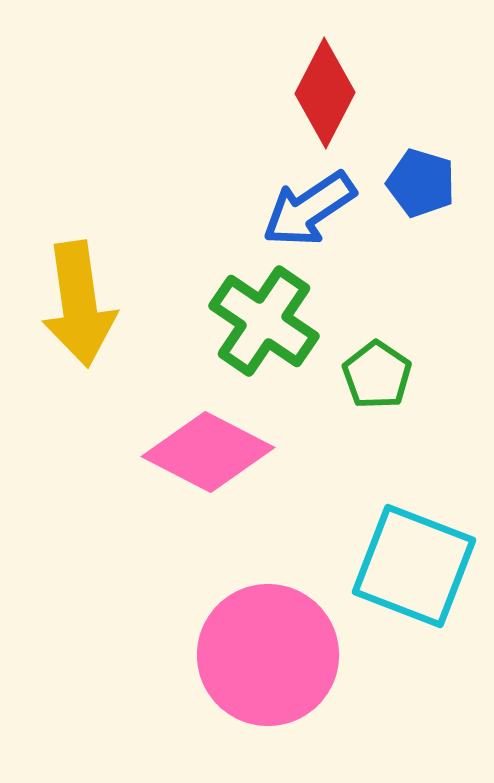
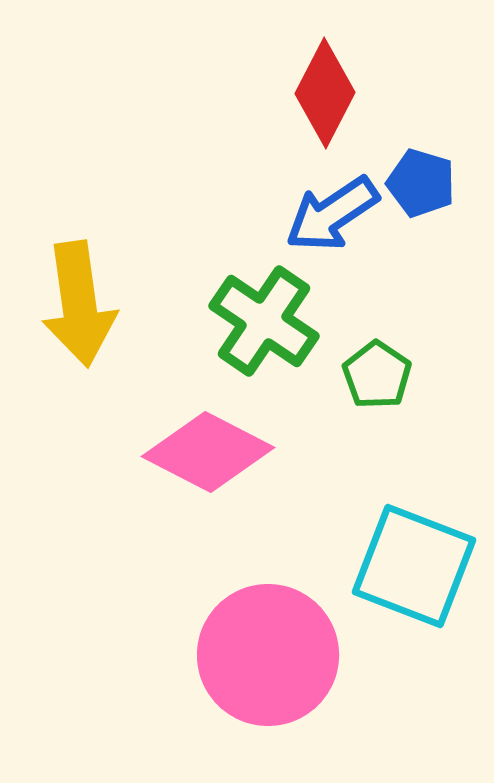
blue arrow: moved 23 px right, 5 px down
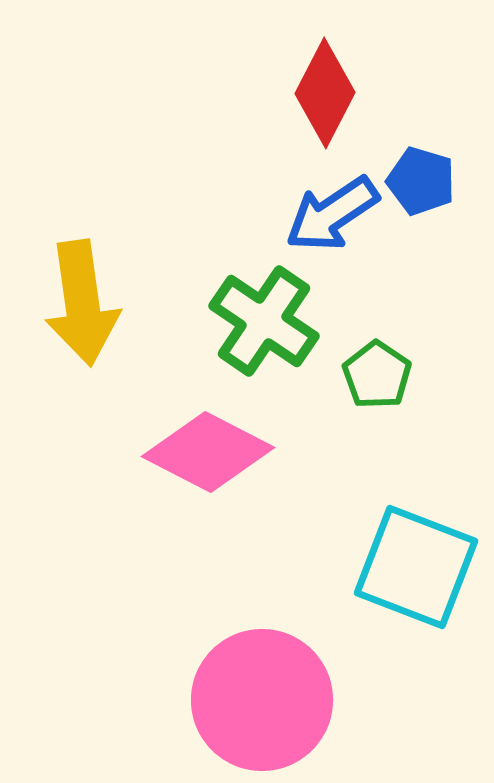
blue pentagon: moved 2 px up
yellow arrow: moved 3 px right, 1 px up
cyan square: moved 2 px right, 1 px down
pink circle: moved 6 px left, 45 px down
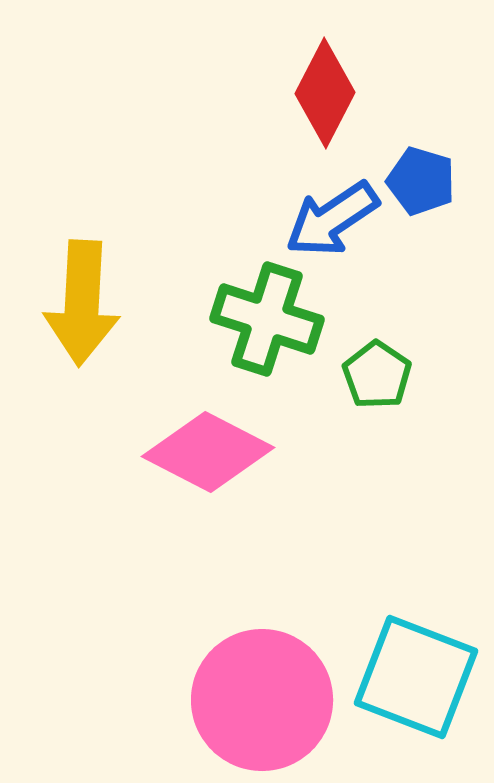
blue arrow: moved 5 px down
yellow arrow: rotated 11 degrees clockwise
green cross: moved 3 px right, 2 px up; rotated 16 degrees counterclockwise
cyan square: moved 110 px down
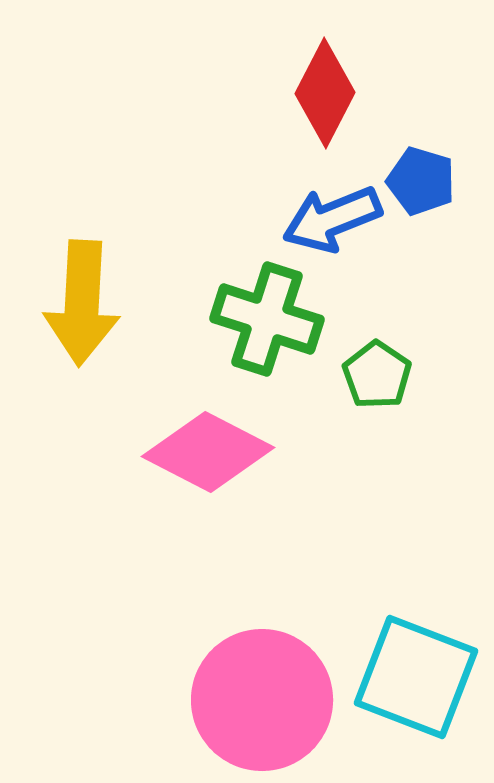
blue arrow: rotated 12 degrees clockwise
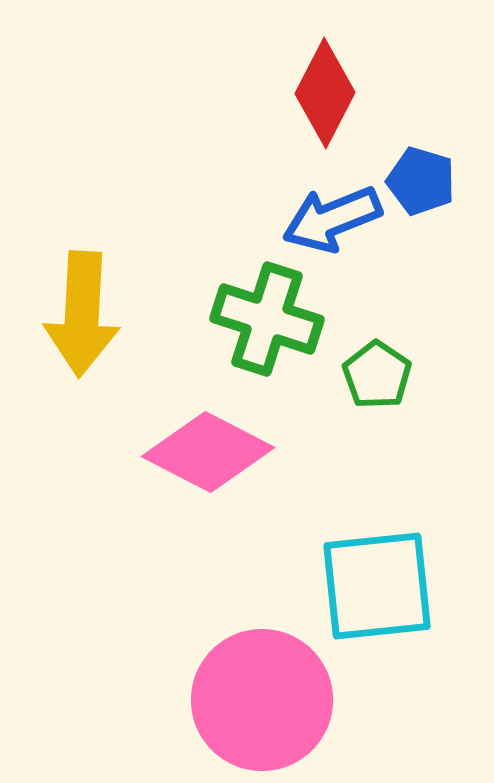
yellow arrow: moved 11 px down
cyan square: moved 39 px left, 91 px up; rotated 27 degrees counterclockwise
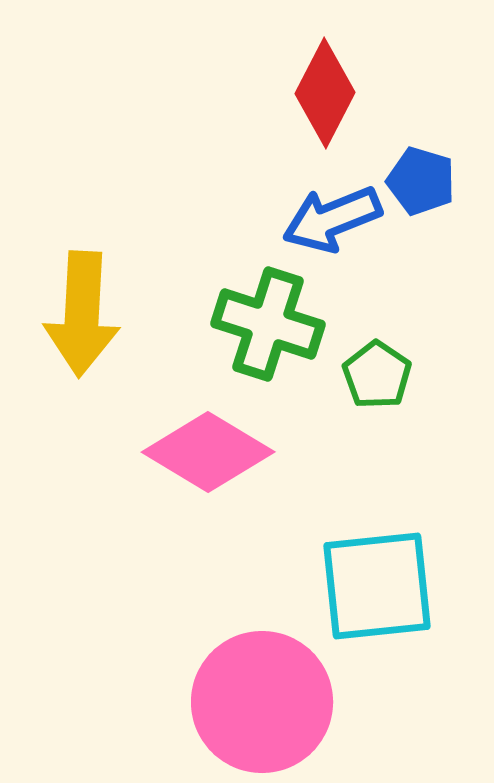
green cross: moved 1 px right, 5 px down
pink diamond: rotated 4 degrees clockwise
pink circle: moved 2 px down
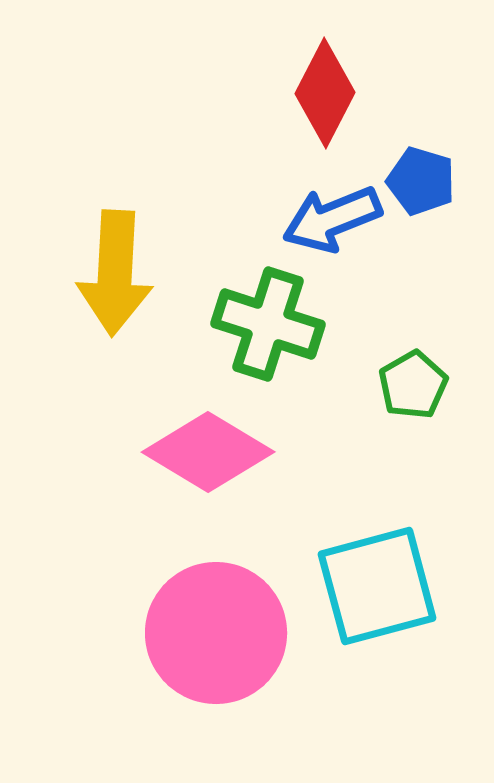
yellow arrow: moved 33 px right, 41 px up
green pentagon: moved 36 px right, 10 px down; rotated 8 degrees clockwise
cyan square: rotated 9 degrees counterclockwise
pink circle: moved 46 px left, 69 px up
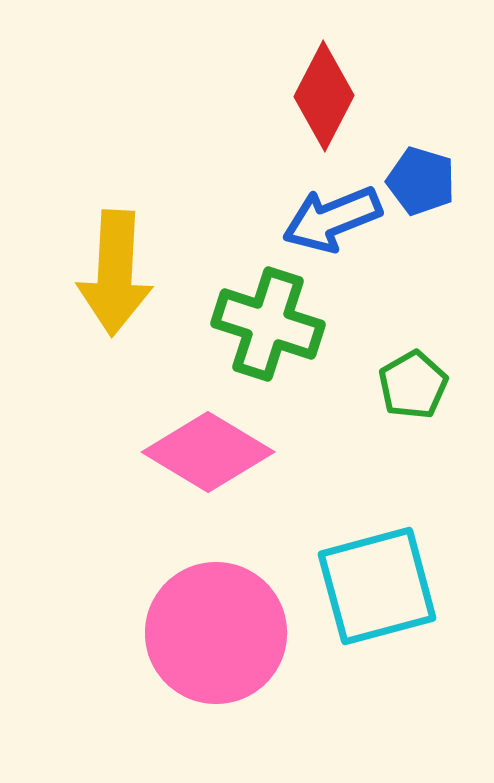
red diamond: moved 1 px left, 3 px down
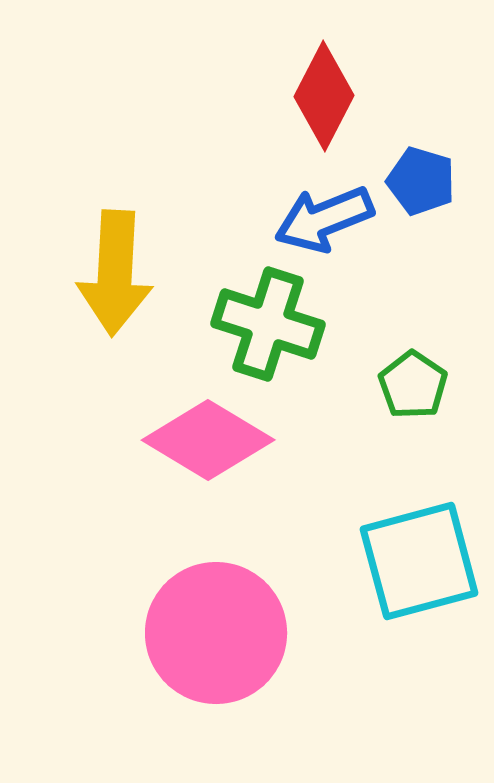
blue arrow: moved 8 px left
green pentagon: rotated 8 degrees counterclockwise
pink diamond: moved 12 px up
cyan square: moved 42 px right, 25 px up
